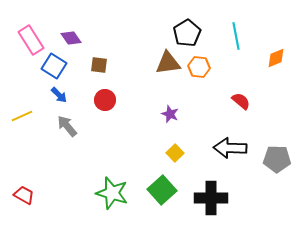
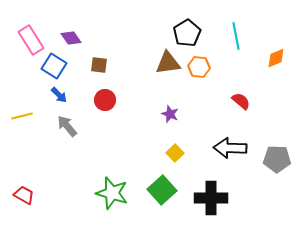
yellow line: rotated 10 degrees clockwise
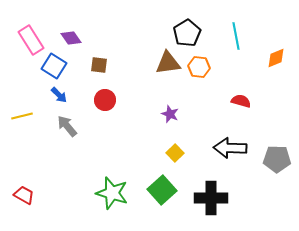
red semicircle: rotated 24 degrees counterclockwise
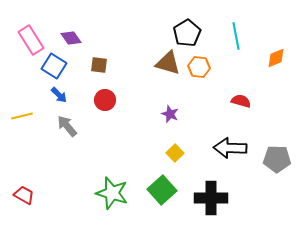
brown triangle: rotated 24 degrees clockwise
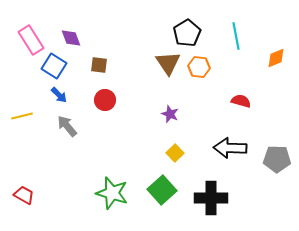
purple diamond: rotated 15 degrees clockwise
brown triangle: rotated 40 degrees clockwise
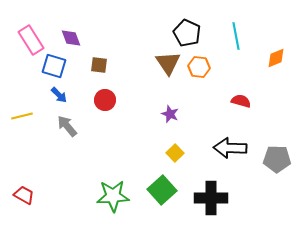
black pentagon: rotated 16 degrees counterclockwise
blue square: rotated 15 degrees counterclockwise
green star: moved 1 px right, 3 px down; rotated 20 degrees counterclockwise
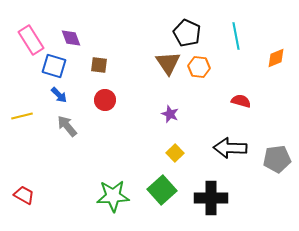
gray pentagon: rotated 8 degrees counterclockwise
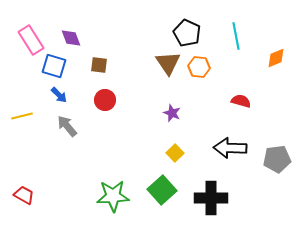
purple star: moved 2 px right, 1 px up
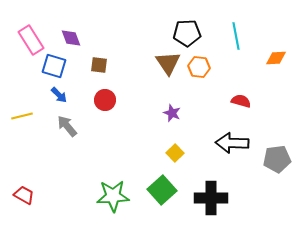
black pentagon: rotated 28 degrees counterclockwise
orange diamond: rotated 20 degrees clockwise
black arrow: moved 2 px right, 5 px up
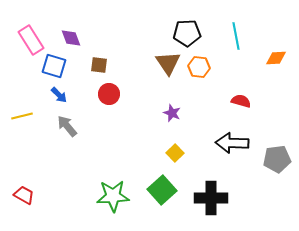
red circle: moved 4 px right, 6 px up
